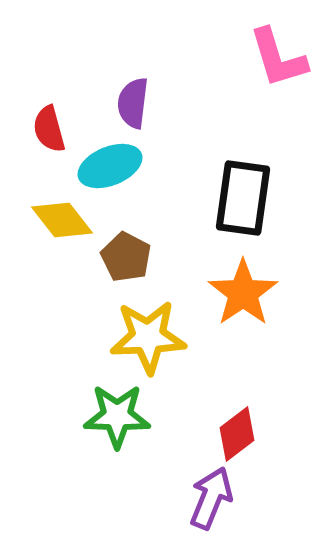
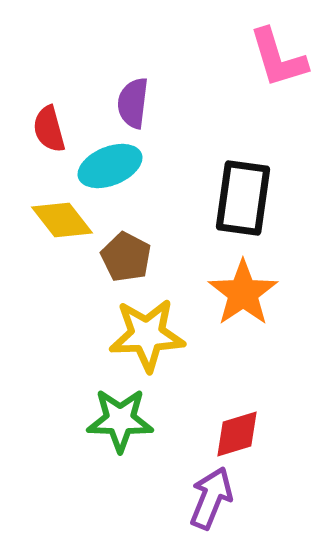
yellow star: moved 1 px left, 2 px up
green star: moved 3 px right, 4 px down
red diamond: rotated 20 degrees clockwise
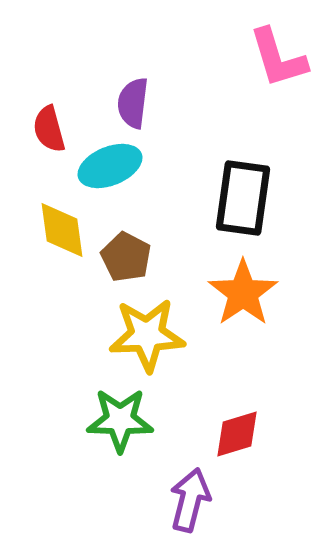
yellow diamond: moved 10 px down; rotated 30 degrees clockwise
purple arrow: moved 21 px left, 2 px down; rotated 8 degrees counterclockwise
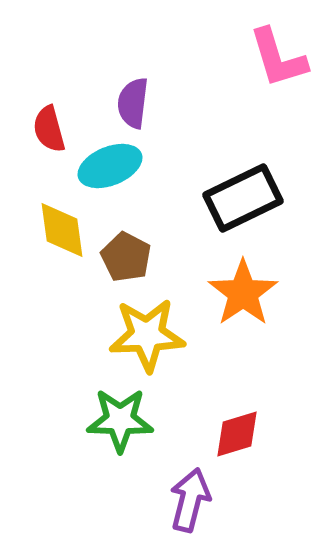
black rectangle: rotated 56 degrees clockwise
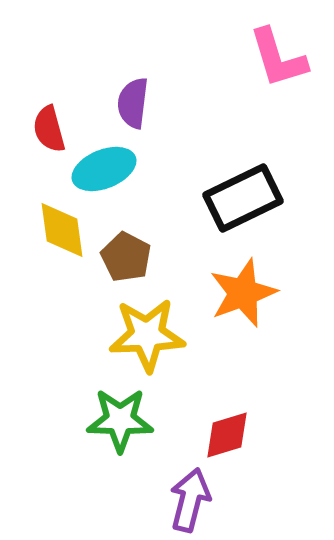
cyan ellipse: moved 6 px left, 3 px down
orange star: rotated 14 degrees clockwise
red diamond: moved 10 px left, 1 px down
